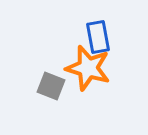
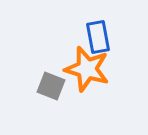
orange star: moved 1 px left, 1 px down
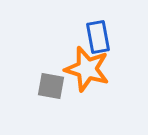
gray square: rotated 12 degrees counterclockwise
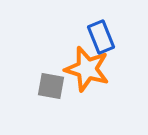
blue rectangle: moved 3 px right; rotated 12 degrees counterclockwise
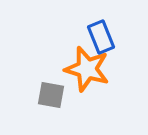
gray square: moved 9 px down
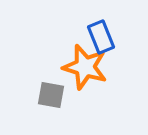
orange star: moved 2 px left, 2 px up
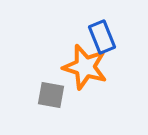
blue rectangle: moved 1 px right
